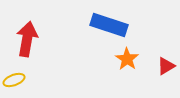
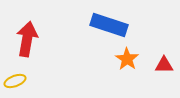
red triangle: moved 2 px left, 1 px up; rotated 30 degrees clockwise
yellow ellipse: moved 1 px right, 1 px down
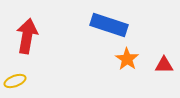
red arrow: moved 3 px up
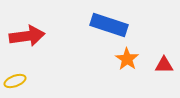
red arrow: rotated 72 degrees clockwise
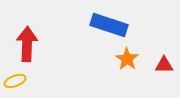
red arrow: moved 8 px down; rotated 80 degrees counterclockwise
